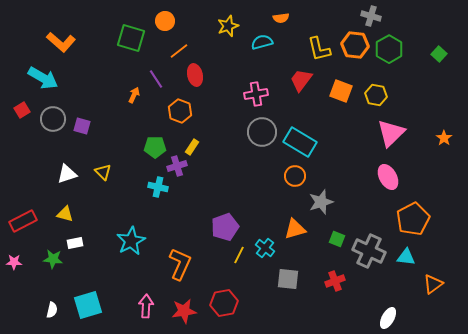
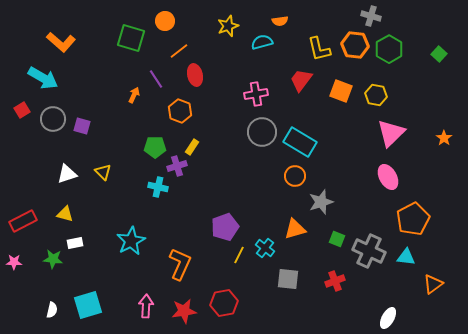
orange semicircle at (281, 18): moved 1 px left, 3 px down
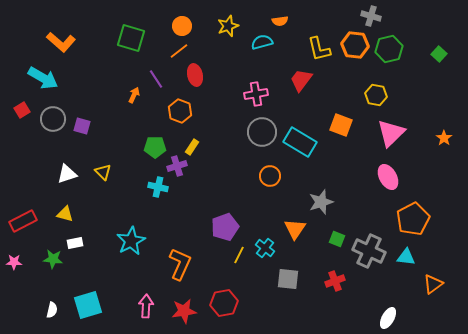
orange circle at (165, 21): moved 17 px right, 5 px down
green hexagon at (389, 49): rotated 16 degrees clockwise
orange square at (341, 91): moved 34 px down
orange circle at (295, 176): moved 25 px left
orange triangle at (295, 229): rotated 40 degrees counterclockwise
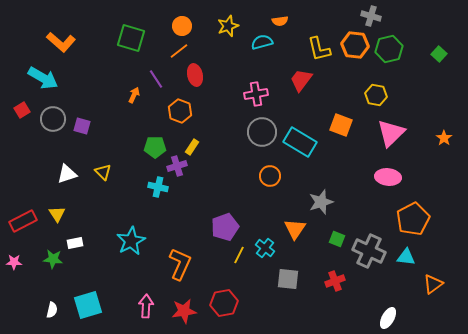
pink ellipse at (388, 177): rotated 55 degrees counterclockwise
yellow triangle at (65, 214): moved 8 px left; rotated 42 degrees clockwise
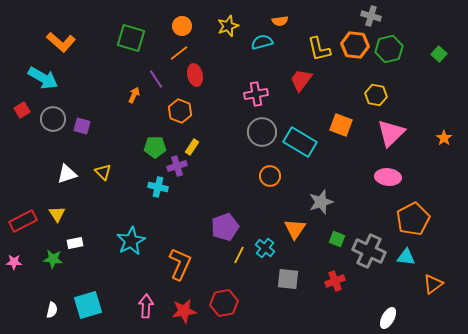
orange line at (179, 51): moved 2 px down
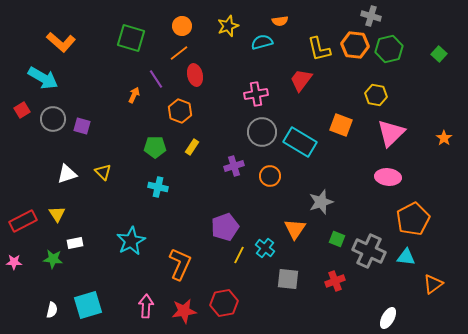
purple cross at (177, 166): moved 57 px right
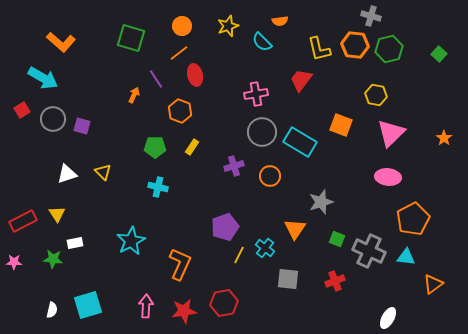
cyan semicircle at (262, 42): rotated 120 degrees counterclockwise
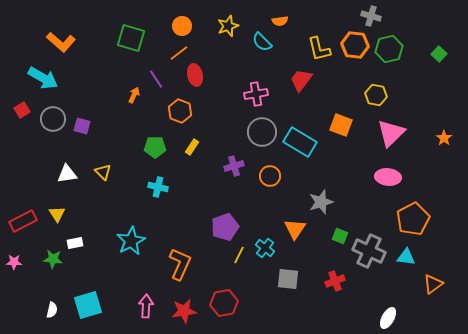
white triangle at (67, 174): rotated 10 degrees clockwise
green square at (337, 239): moved 3 px right, 3 px up
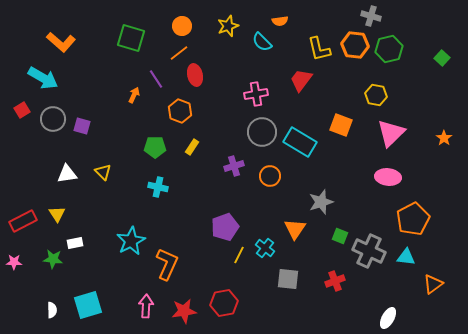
green square at (439, 54): moved 3 px right, 4 px down
orange L-shape at (180, 264): moved 13 px left
white semicircle at (52, 310): rotated 14 degrees counterclockwise
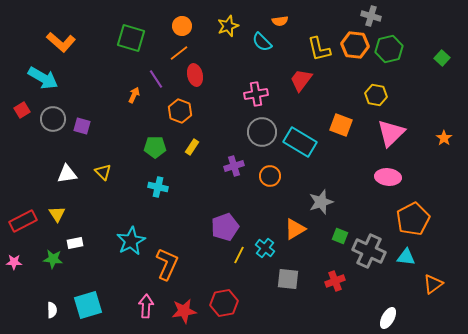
orange triangle at (295, 229): rotated 25 degrees clockwise
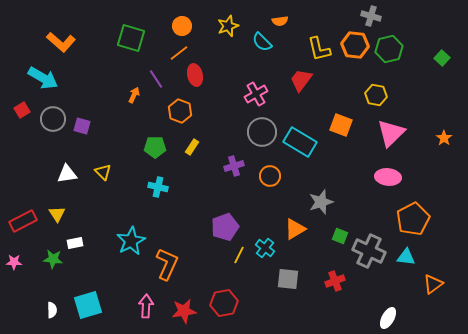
pink cross at (256, 94): rotated 20 degrees counterclockwise
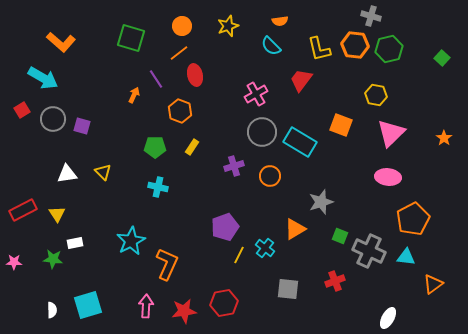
cyan semicircle at (262, 42): moved 9 px right, 4 px down
red rectangle at (23, 221): moved 11 px up
gray square at (288, 279): moved 10 px down
